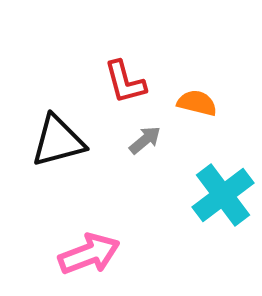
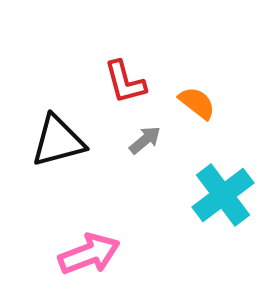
orange semicircle: rotated 24 degrees clockwise
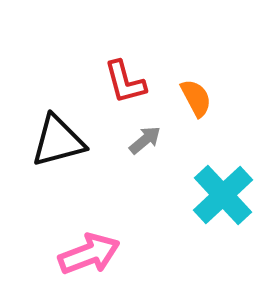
orange semicircle: moved 1 px left, 5 px up; rotated 24 degrees clockwise
cyan cross: rotated 6 degrees counterclockwise
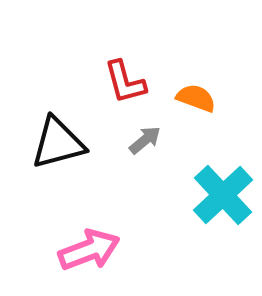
orange semicircle: rotated 42 degrees counterclockwise
black triangle: moved 2 px down
pink arrow: moved 4 px up
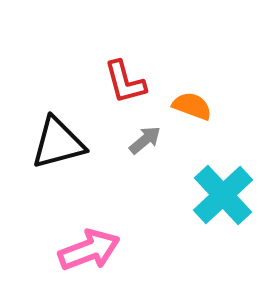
orange semicircle: moved 4 px left, 8 px down
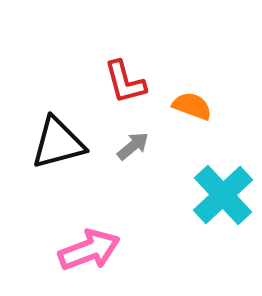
gray arrow: moved 12 px left, 6 px down
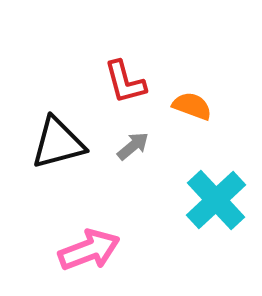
cyan cross: moved 7 px left, 5 px down
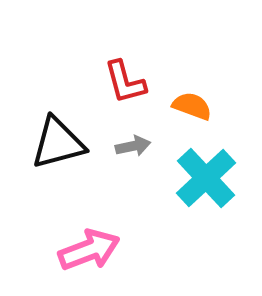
gray arrow: rotated 28 degrees clockwise
cyan cross: moved 10 px left, 22 px up
